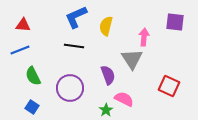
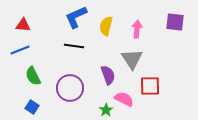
pink arrow: moved 7 px left, 8 px up
red square: moved 19 px left; rotated 25 degrees counterclockwise
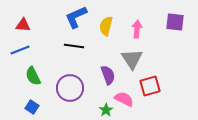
red square: rotated 15 degrees counterclockwise
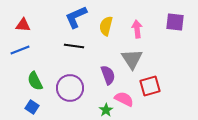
pink arrow: rotated 12 degrees counterclockwise
green semicircle: moved 2 px right, 5 px down
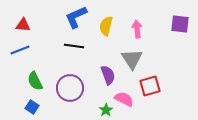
purple square: moved 5 px right, 2 px down
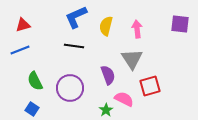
red triangle: rotated 21 degrees counterclockwise
blue square: moved 2 px down
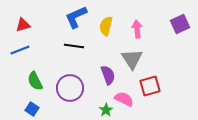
purple square: rotated 30 degrees counterclockwise
